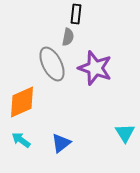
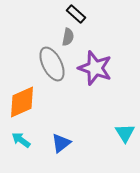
black rectangle: rotated 54 degrees counterclockwise
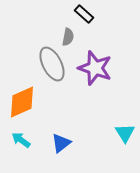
black rectangle: moved 8 px right
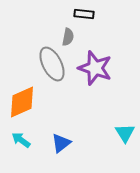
black rectangle: rotated 36 degrees counterclockwise
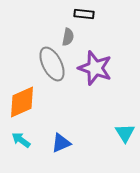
blue triangle: rotated 15 degrees clockwise
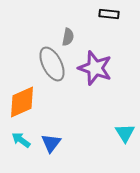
black rectangle: moved 25 px right
blue triangle: moved 10 px left; rotated 30 degrees counterclockwise
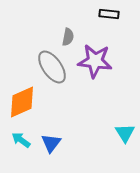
gray ellipse: moved 3 px down; rotated 8 degrees counterclockwise
purple star: moved 7 px up; rotated 12 degrees counterclockwise
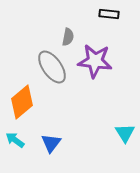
orange diamond: rotated 16 degrees counterclockwise
cyan arrow: moved 6 px left
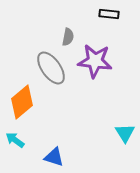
gray ellipse: moved 1 px left, 1 px down
blue triangle: moved 3 px right, 14 px down; rotated 50 degrees counterclockwise
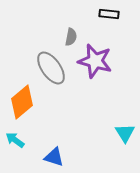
gray semicircle: moved 3 px right
purple star: rotated 8 degrees clockwise
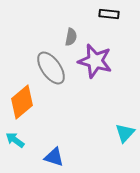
cyan triangle: rotated 15 degrees clockwise
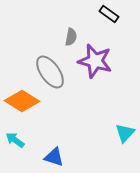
black rectangle: rotated 30 degrees clockwise
gray ellipse: moved 1 px left, 4 px down
orange diamond: moved 1 px up; rotated 72 degrees clockwise
